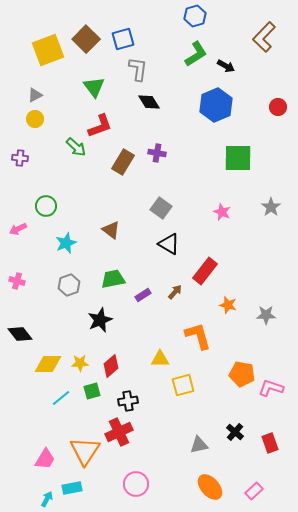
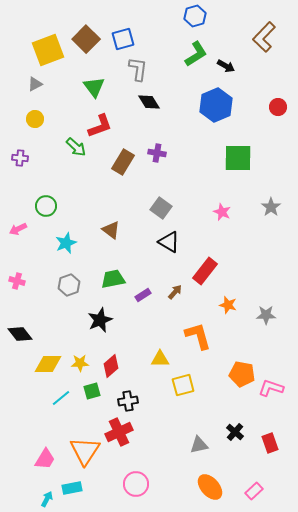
gray triangle at (35, 95): moved 11 px up
black triangle at (169, 244): moved 2 px up
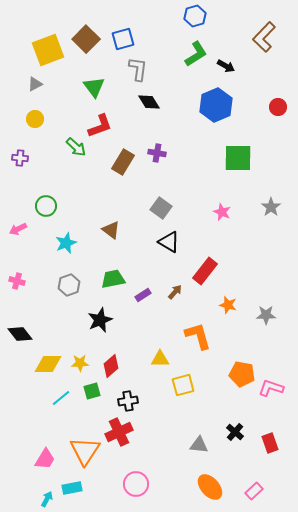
gray triangle at (199, 445): rotated 18 degrees clockwise
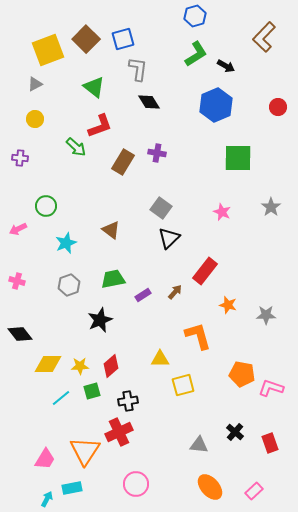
green triangle at (94, 87): rotated 15 degrees counterclockwise
black triangle at (169, 242): moved 4 px up; rotated 45 degrees clockwise
yellow star at (80, 363): moved 3 px down
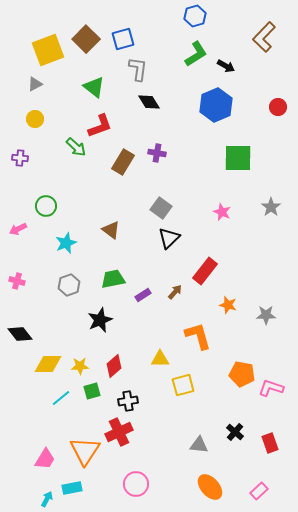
red diamond at (111, 366): moved 3 px right
pink rectangle at (254, 491): moved 5 px right
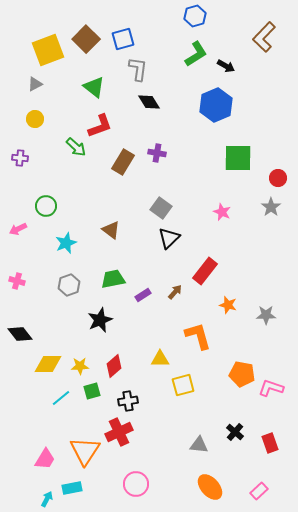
red circle at (278, 107): moved 71 px down
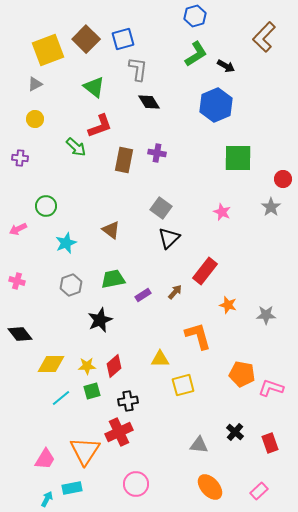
brown rectangle at (123, 162): moved 1 px right, 2 px up; rotated 20 degrees counterclockwise
red circle at (278, 178): moved 5 px right, 1 px down
gray hexagon at (69, 285): moved 2 px right
yellow diamond at (48, 364): moved 3 px right
yellow star at (80, 366): moved 7 px right
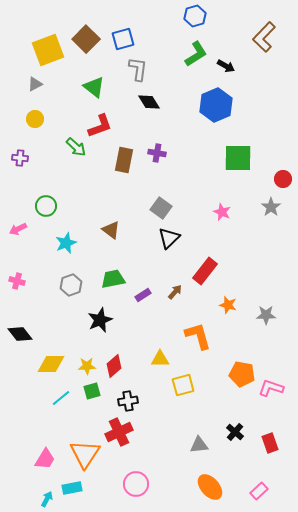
gray triangle at (199, 445): rotated 12 degrees counterclockwise
orange triangle at (85, 451): moved 3 px down
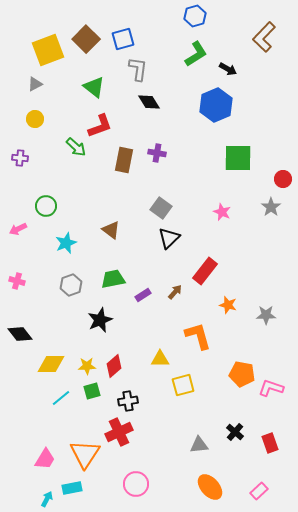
black arrow at (226, 66): moved 2 px right, 3 px down
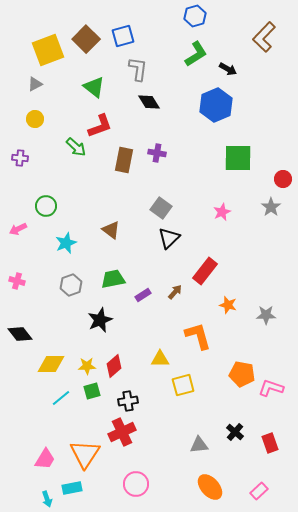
blue square at (123, 39): moved 3 px up
pink star at (222, 212): rotated 24 degrees clockwise
red cross at (119, 432): moved 3 px right
cyan arrow at (47, 499): rotated 133 degrees clockwise
